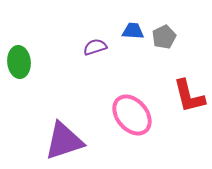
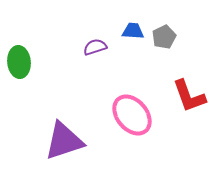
red L-shape: rotated 6 degrees counterclockwise
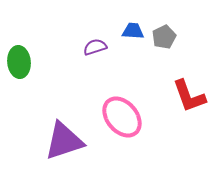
pink ellipse: moved 10 px left, 2 px down
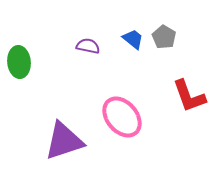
blue trapezoid: moved 8 px down; rotated 35 degrees clockwise
gray pentagon: rotated 15 degrees counterclockwise
purple semicircle: moved 7 px left, 1 px up; rotated 30 degrees clockwise
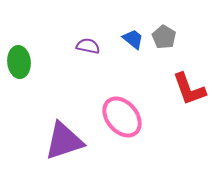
red L-shape: moved 7 px up
